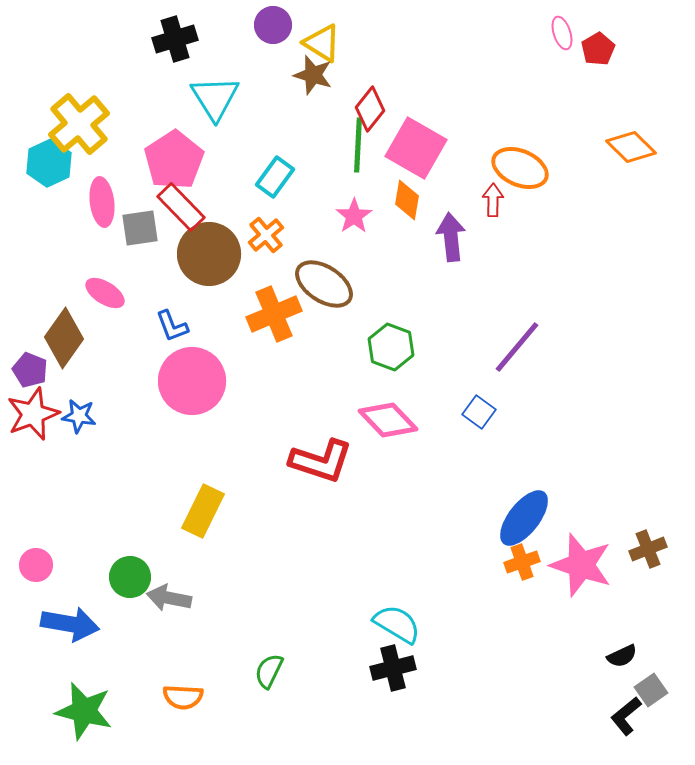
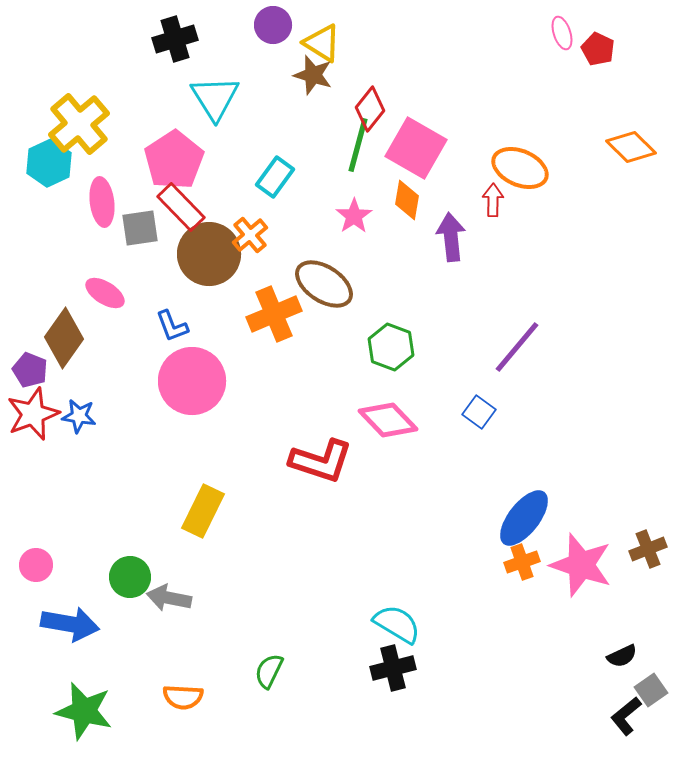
red pentagon at (598, 49): rotated 16 degrees counterclockwise
green line at (358, 145): rotated 12 degrees clockwise
orange cross at (266, 235): moved 16 px left
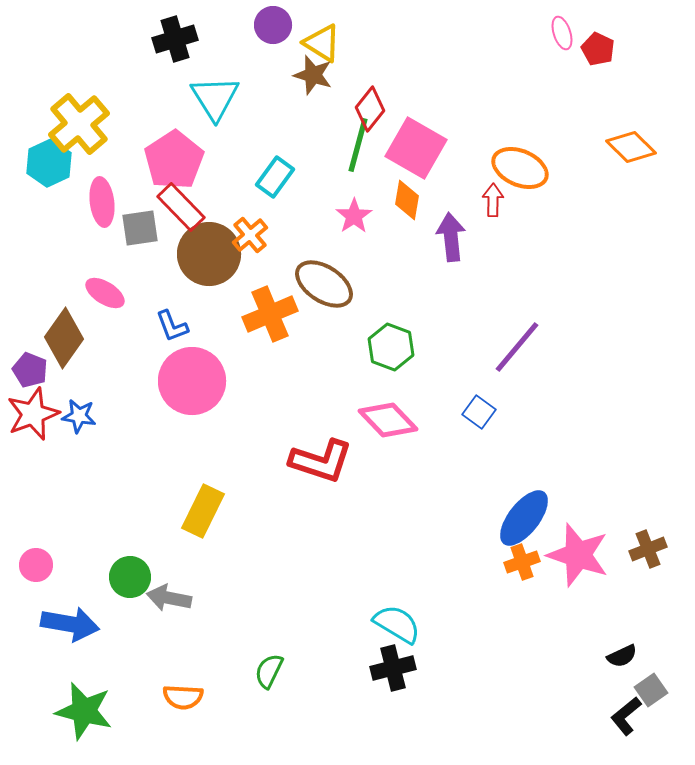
orange cross at (274, 314): moved 4 px left
pink star at (581, 565): moved 3 px left, 10 px up
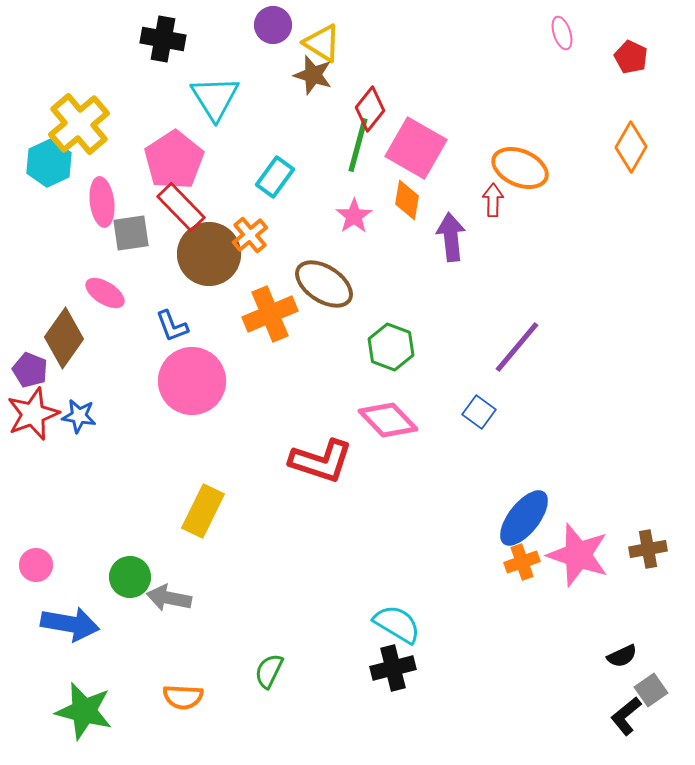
black cross at (175, 39): moved 12 px left; rotated 27 degrees clockwise
red pentagon at (598, 49): moved 33 px right, 8 px down
orange diamond at (631, 147): rotated 75 degrees clockwise
gray square at (140, 228): moved 9 px left, 5 px down
brown cross at (648, 549): rotated 12 degrees clockwise
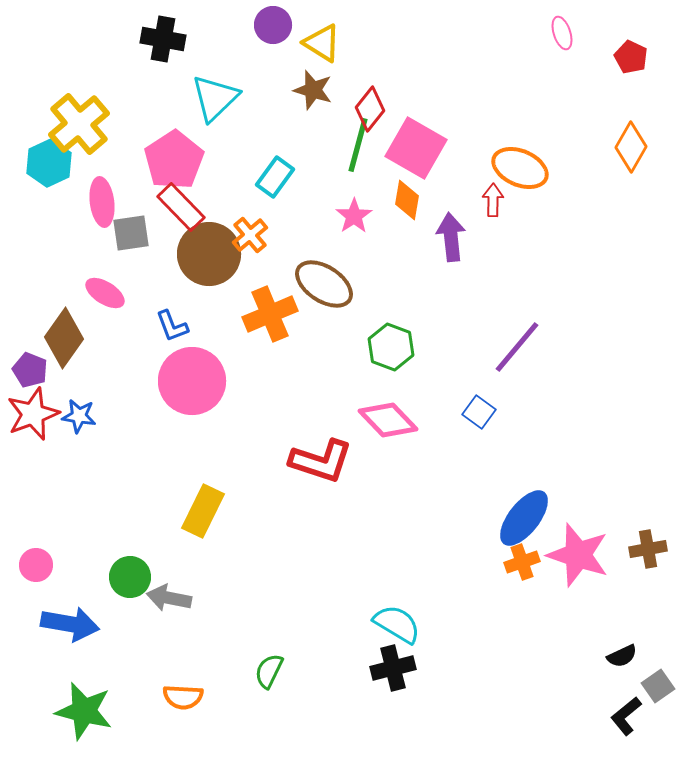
brown star at (313, 75): moved 15 px down
cyan triangle at (215, 98): rotated 18 degrees clockwise
gray square at (651, 690): moved 7 px right, 4 px up
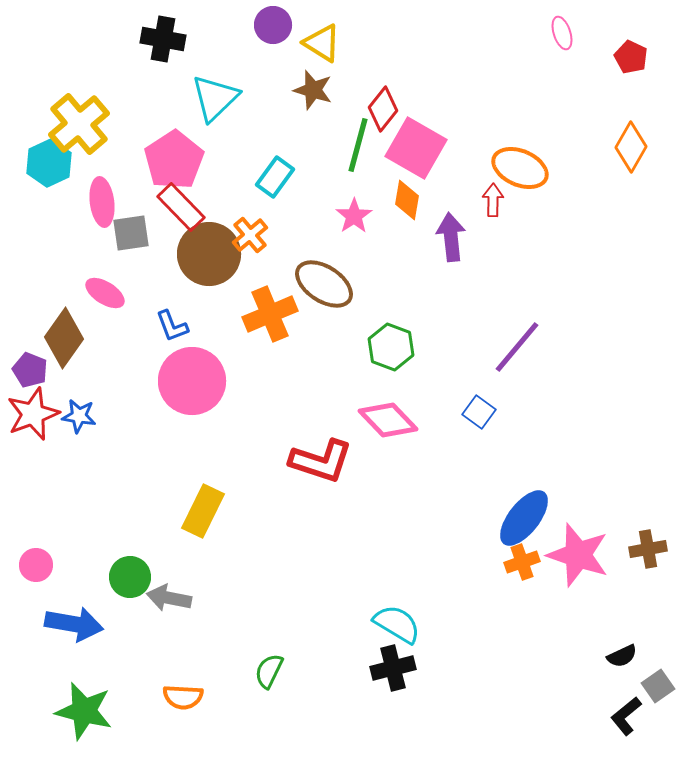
red diamond at (370, 109): moved 13 px right
blue arrow at (70, 624): moved 4 px right
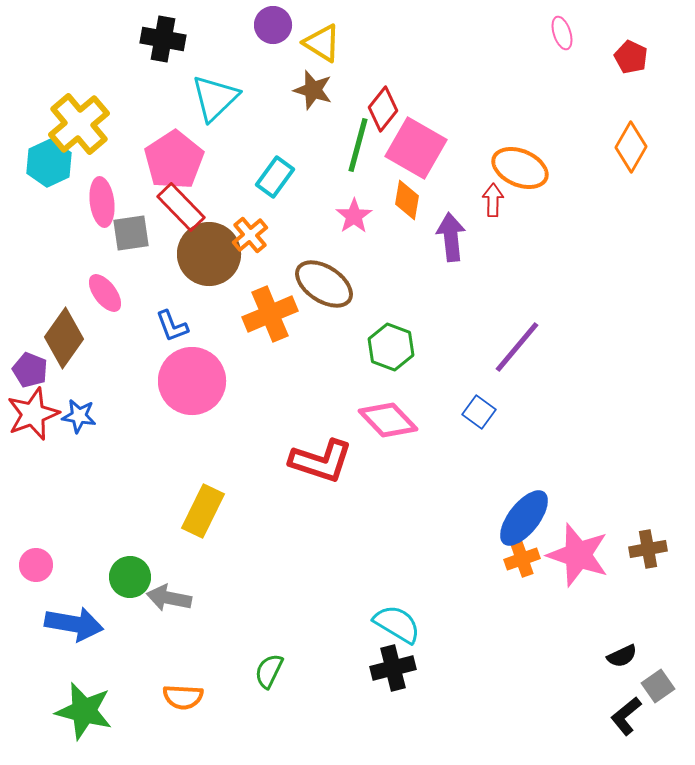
pink ellipse at (105, 293): rotated 21 degrees clockwise
orange cross at (522, 562): moved 3 px up
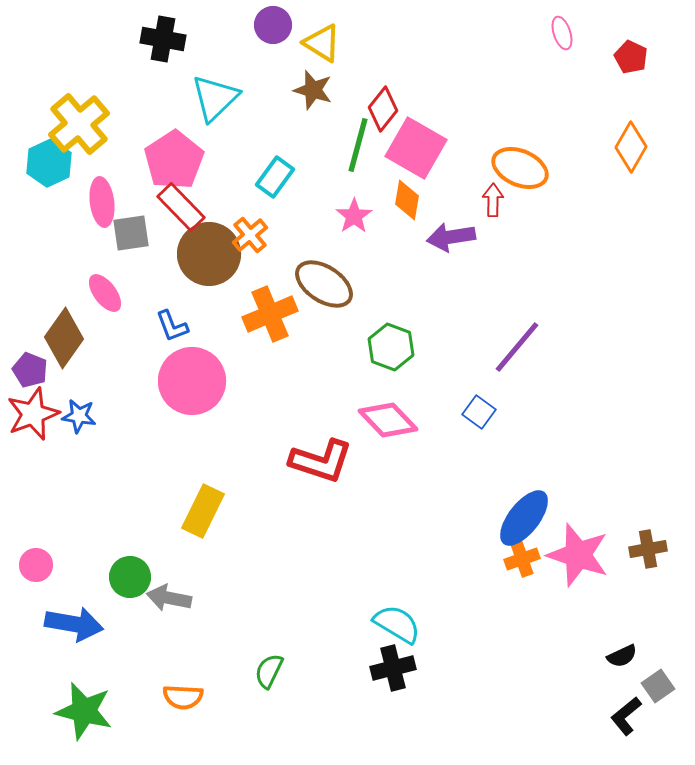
purple arrow at (451, 237): rotated 93 degrees counterclockwise
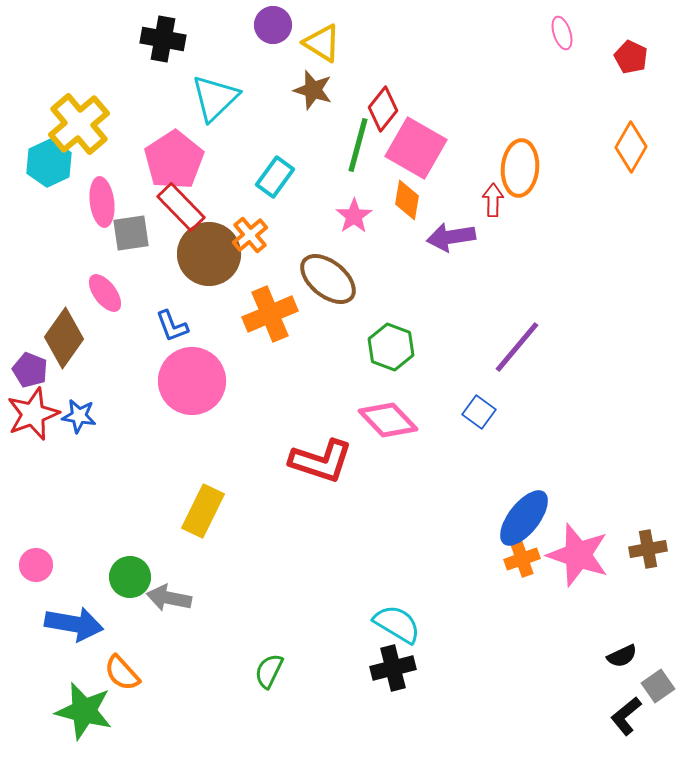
orange ellipse at (520, 168): rotated 72 degrees clockwise
brown ellipse at (324, 284): moved 4 px right, 5 px up; rotated 6 degrees clockwise
orange semicircle at (183, 697): moved 61 px left, 24 px up; rotated 45 degrees clockwise
